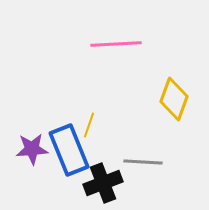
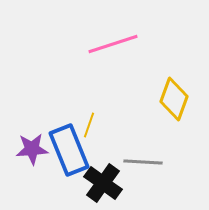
pink line: moved 3 px left; rotated 15 degrees counterclockwise
black cross: rotated 33 degrees counterclockwise
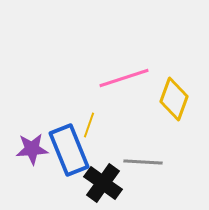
pink line: moved 11 px right, 34 px down
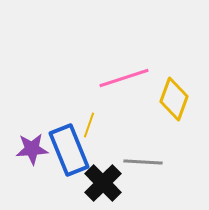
black cross: rotated 9 degrees clockwise
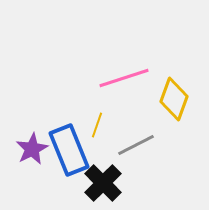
yellow line: moved 8 px right
purple star: rotated 24 degrees counterclockwise
gray line: moved 7 px left, 17 px up; rotated 30 degrees counterclockwise
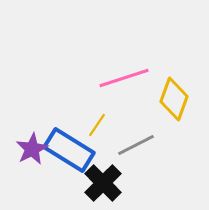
yellow line: rotated 15 degrees clockwise
blue rectangle: rotated 36 degrees counterclockwise
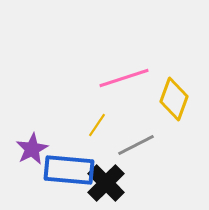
blue rectangle: moved 20 px down; rotated 27 degrees counterclockwise
black cross: moved 3 px right
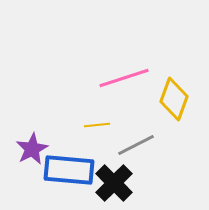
yellow line: rotated 50 degrees clockwise
black cross: moved 8 px right
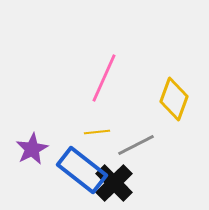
pink line: moved 20 px left; rotated 48 degrees counterclockwise
yellow line: moved 7 px down
blue rectangle: moved 13 px right; rotated 33 degrees clockwise
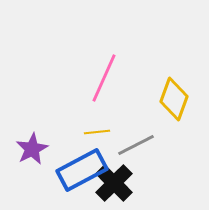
blue rectangle: rotated 66 degrees counterclockwise
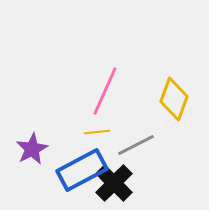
pink line: moved 1 px right, 13 px down
